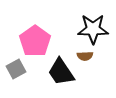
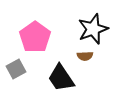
black star: rotated 20 degrees counterclockwise
pink pentagon: moved 4 px up
black trapezoid: moved 6 px down
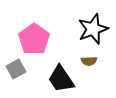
pink pentagon: moved 1 px left, 2 px down
brown semicircle: moved 4 px right, 5 px down
black trapezoid: moved 1 px down
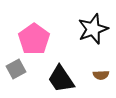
brown semicircle: moved 12 px right, 14 px down
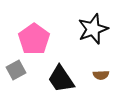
gray square: moved 1 px down
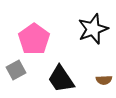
brown semicircle: moved 3 px right, 5 px down
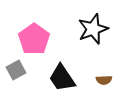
black trapezoid: moved 1 px right, 1 px up
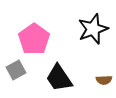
black trapezoid: moved 3 px left
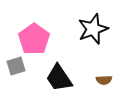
gray square: moved 4 px up; rotated 12 degrees clockwise
